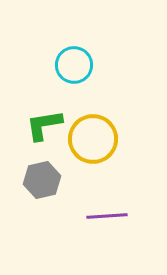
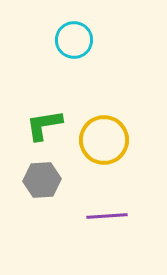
cyan circle: moved 25 px up
yellow circle: moved 11 px right, 1 px down
gray hexagon: rotated 9 degrees clockwise
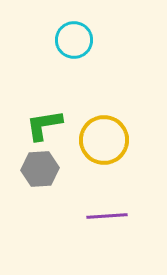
gray hexagon: moved 2 px left, 11 px up
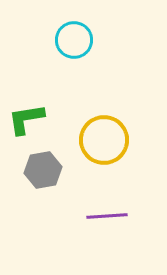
green L-shape: moved 18 px left, 6 px up
gray hexagon: moved 3 px right, 1 px down; rotated 6 degrees counterclockwise
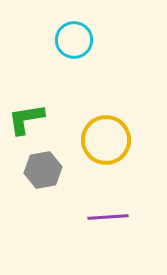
yellow circle: moved 2 px right
purple line: moved 1 px right, 1 px down
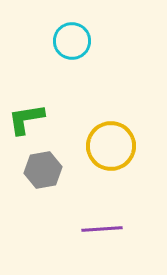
cyan circle: moved 2 px left, 1 px down
yellow circle: moved 5 px right, 6 px down
purple line: moved 6 px left, 12 px down
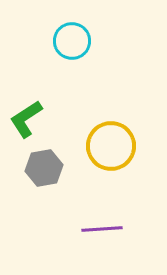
green L-shape: rotated 24 degrees counterclockwise
gray hexagon: moved 1 px right, 2 px up
